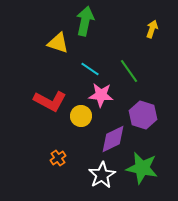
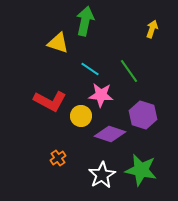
purple diamond: moved 3 px left, 5 px up; rotated 44 degrees clockwise
green star: moved 1 px left, 2 px down
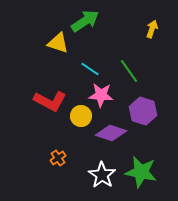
green arrow: rotated 44 degrees clockwise
purple hexagon: moved 4 px up
purple diamond: moved 1 px right, 1 px up
green star: moved 2 px down
white star: rotated 8 degrees counterclockwise
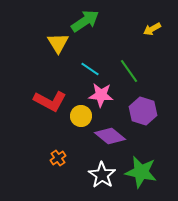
yellow arrow: rotated 138 degrees counterclockwise
yellow triangle: rotated 40 degrees clockwise
purple diamond: moved 1 px left, 3 px down; rotated 20 degrees clockwise
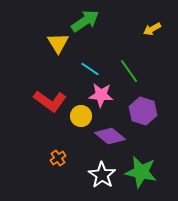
red L-shape: rotated 8 degrees clockwise
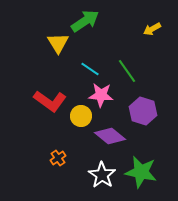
green line: moved 2 px left
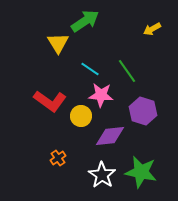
purple diamond: rotated 44 degrees counterclockwise
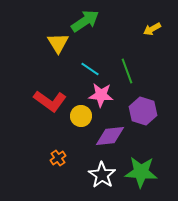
green line: rotated 15 degrees clockwise
green star: rotated 8 degrees counterclockwise
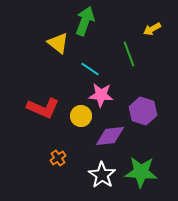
green arrow: rotated 36 degrees counterclockwise
yellow triangle: rotated 20 degrees counterclockwise
green line: moved 2 px right, 17 px up
red L-shape: moved 7 px left, 7 px down; rotated 12 degrees counterclockwise
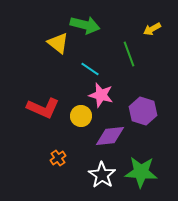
green arrow: moved 4 px down; rotated 84 degrees clockwise
pink star: rotated 10 degrees clockwise
